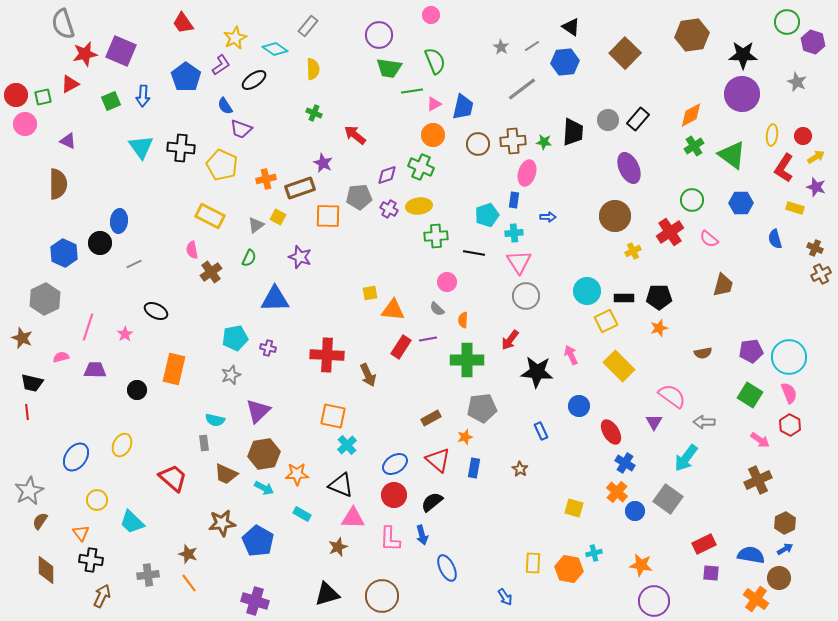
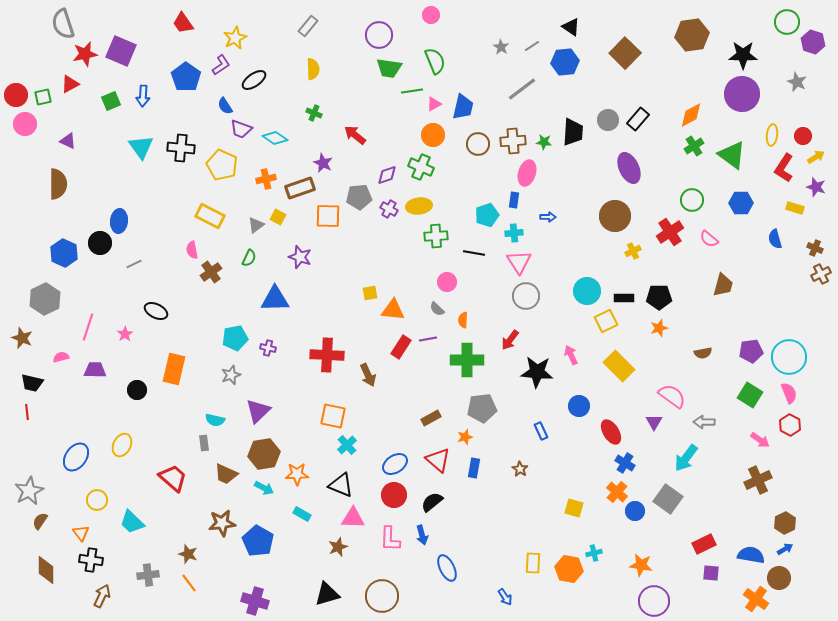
cyan diamond at (275, 49): moved 89 px down
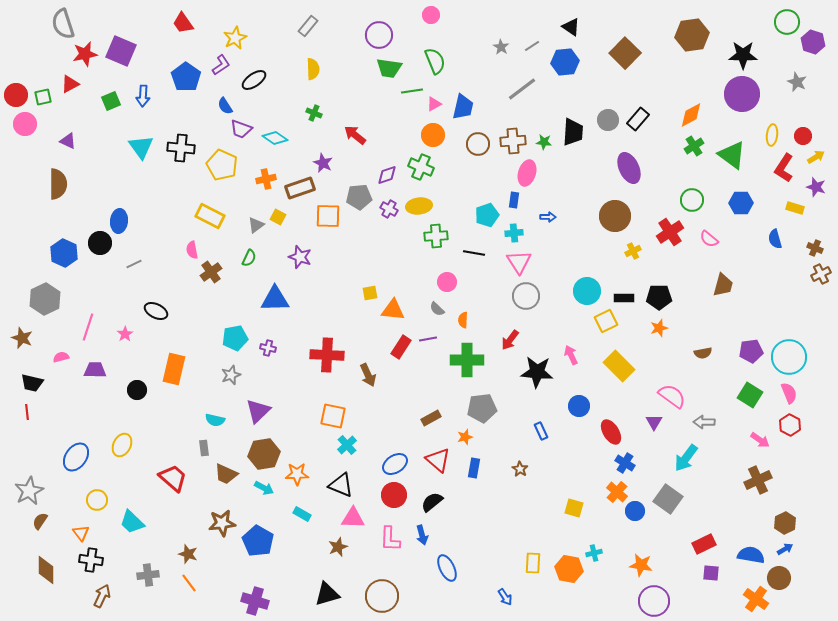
gray rectangle at (204, 443): moved 5 px down
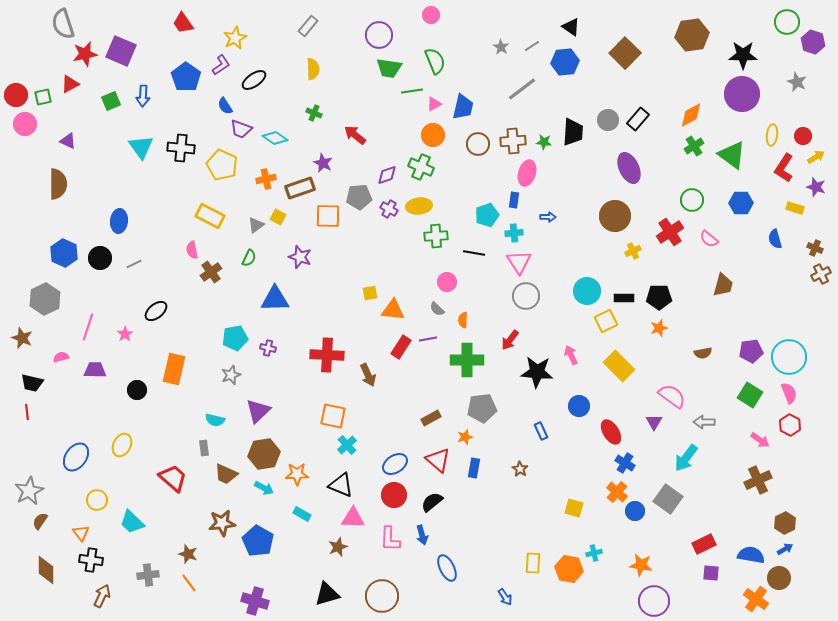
black circle at (100, 243): moved 15 px down
black ellipse at (156, 311): rotated 65 degrees counterclockwise
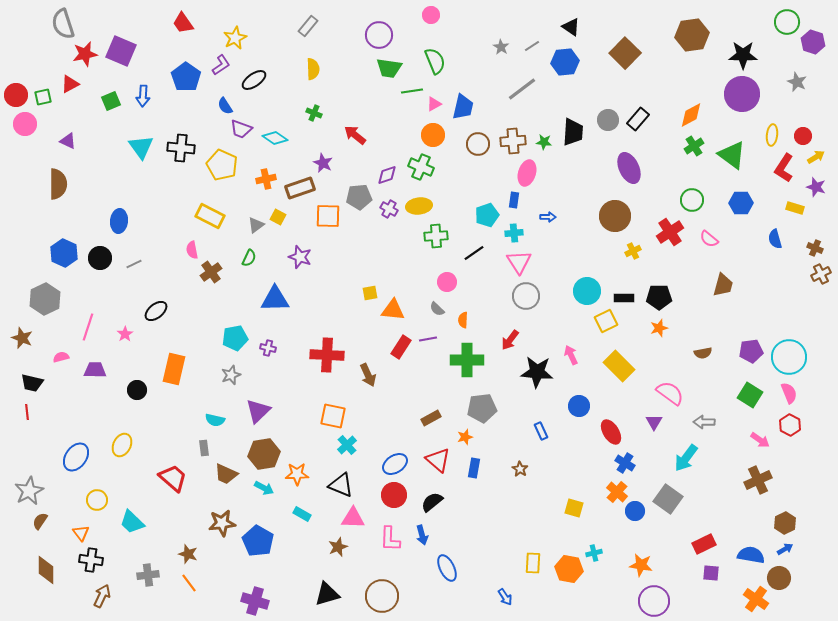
black line at (474, 253): rotated 45 degrees counterclockwise
pink semicircle at (672, 396): moved 2 px left, 3 px up
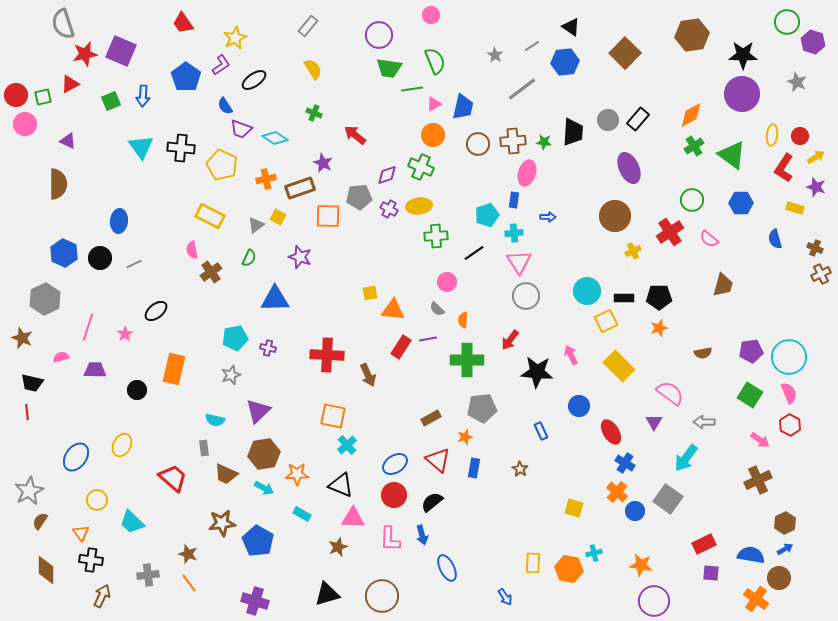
gray star at (501, 47): moved 6 px left, 8 px down
yellow semicircle at (313, 69): rotated 30 degrees counterclockwise
green line at (412, 91): moved 2 px up
red circle at (803, 136): moved 3 px left
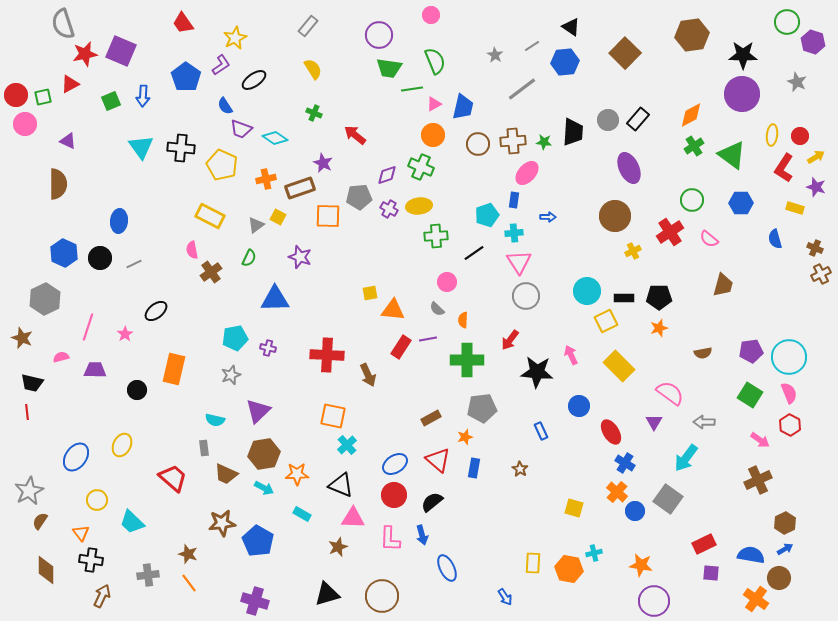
pink ellipse at (527, 173): rotated 25 degrees clockwise
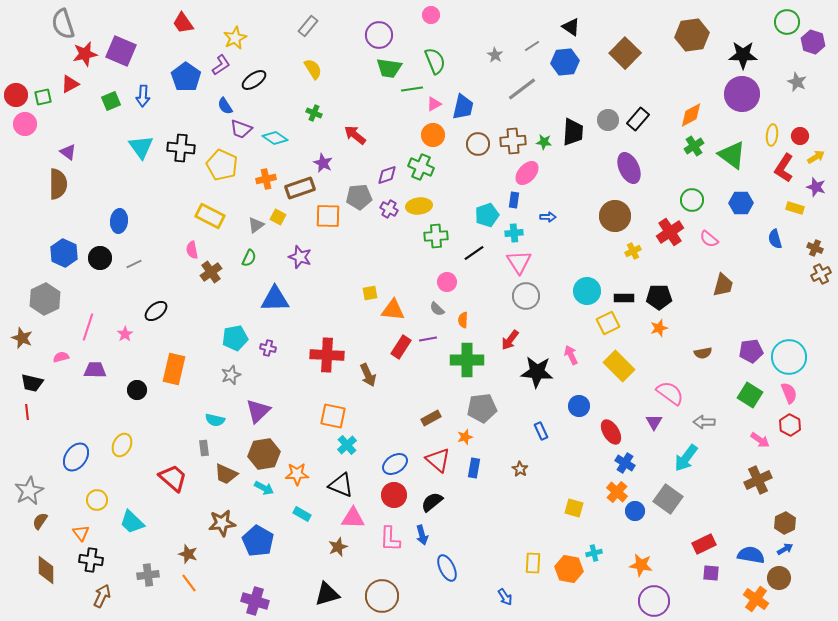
purple triangle at (68, 141): moved 11 px down; rotated 12 degrees clockwise
yellow square at (606, 321): moved 2 px right, 2 px down
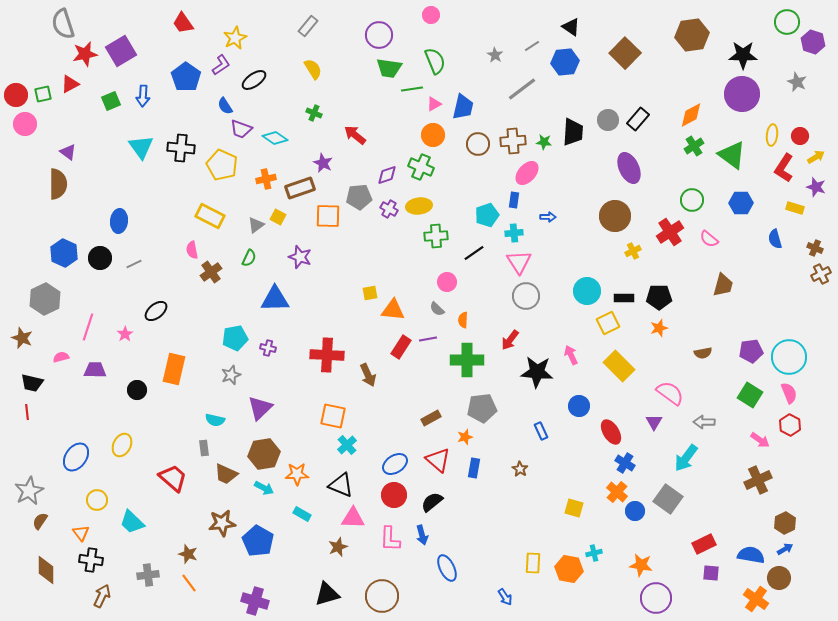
purple square at (121, 51): rotated 36 degrees clockwise
green square at (43, 97): moved 3 px up
purple triangle at (258, 411): moved 2 px right, 3 px up
purple circle at (654, 601): moved 2 px right, 3 px up
